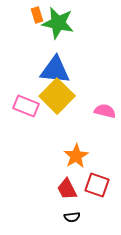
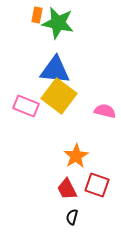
orange rectangle: rotated 28 degrees clockwise
yellow square: moved 2 px right; rotated 8 degrees counterclockwise
black semicircle: rotated 112 degrees clockwise
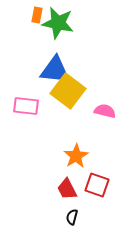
yellow square: moved 9 px right, 5 px up
pink rectangle: rotated 15 degrees counterclockwise
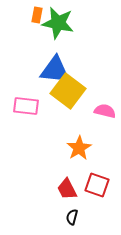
orange star: moved 3 px right, 8 px up
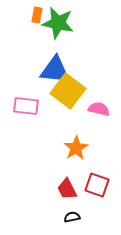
pink semicircle: moved 6 px left, 2 px up
orange star: moved 3 px left
black semicircle: rotated 63 degrees clockwise
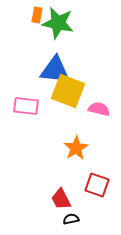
yellow square: rotated 16 degrees counterclockwise
red trapezoid: moved 6 px left, 10 px down
black semicircle: moved 1 px left, 2 px down
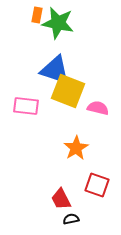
blue triangle: rotated 12 degrees clockwise
pink semicircle: moved 1 px left, 1 px up
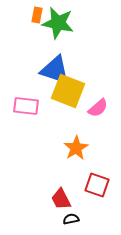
pink semicircle: rotated 125 degrees clockwise
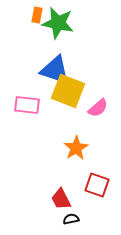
pink rectangle: moved 1 px right, 1 px up
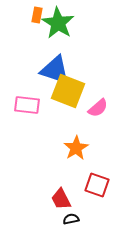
green star: rotated 20 degrees clockwise
